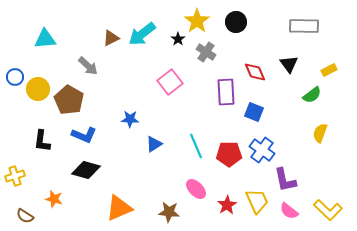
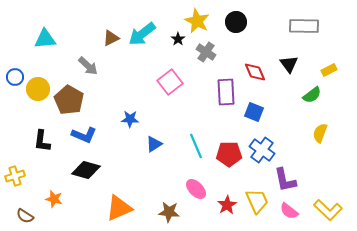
yellow star: rotated 10 degrees counterclockwise
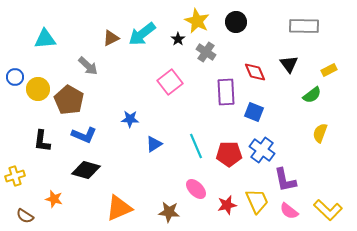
red star: rotated 18 degrees clockwise
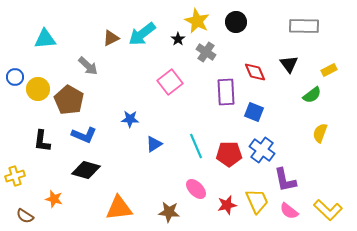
orange triangle: rotated 16 degrees clockwise
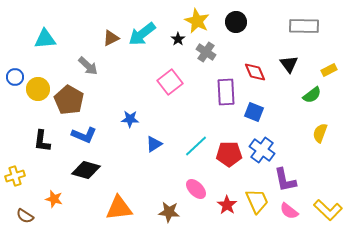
cyan line: rotated 70 degrees clockwise
red star: rotated 24 degrees counterclockwise
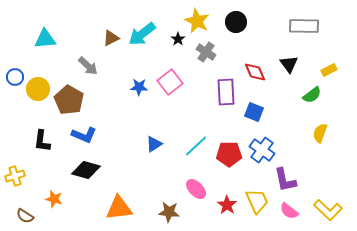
blue star: moved 9 px right, 32 px up
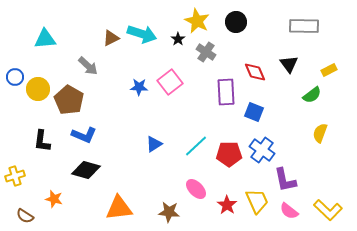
cyan arrow: rotated 124 degrees counterclockwise
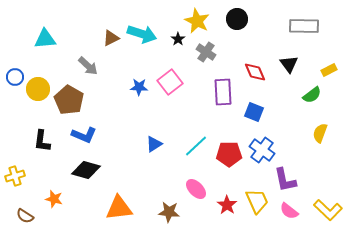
black circle: moved 1 px right, 3 px up
purple rectangle: moved 3 px left
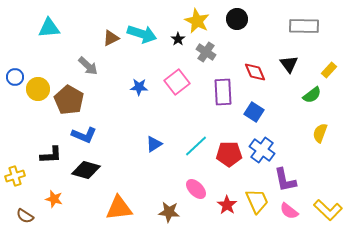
cyan triangle: moved 4 px right, 11 px up
yellow rectangle: rotated 21 degrees counterclockwise
pink square: moved 7 px right
blue square: rotated 12 degrees clockwise
black L-shape: moved 9 px right, 14 px down; rotated 100 degrees counterclockwise
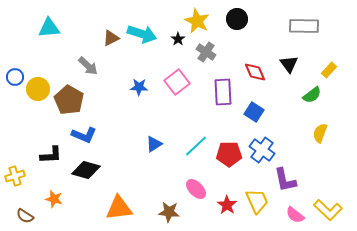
pink semicircle: moved 6 px right, 4 px down
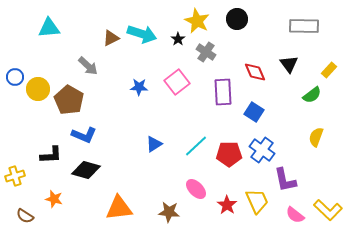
yellow semicircle: moved 4 px left, 4 px down
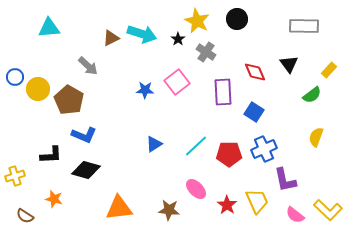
blue star: moved 6 px right, 3 px down
blue cross: moved 2 px right, 1 px up; rotated 30 degrees clockwise
brown star: moved 2 px up
